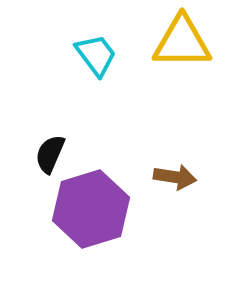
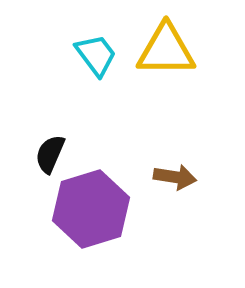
yellow triangle: moved 16 px left, 8 px down
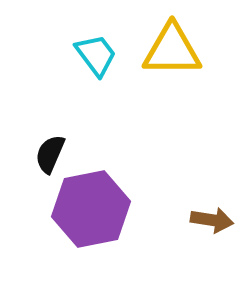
yellow triangle: moved 6 px right
brown arrow: moved 37 px right, 43 px down
purple hexagon: rotated 6 degrees clockwise
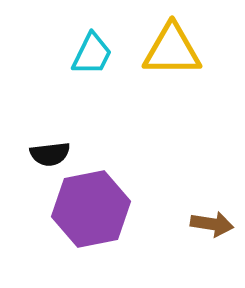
cyan trapezoid: moved 4 px left, 1 px up; rotated 63 degrees clockwise
black semicircle: rotated 120 degrees counterclockwise
brown arrow: moved 4 px down
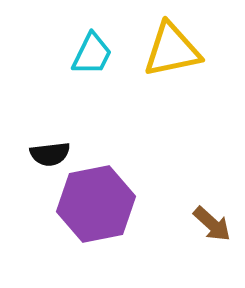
yellow triangle: rotated 12 degrees counterclockwise
purple hexagon: moved 5 px right, 5 px up
brown arrow: rotated 33 degrees clockwise
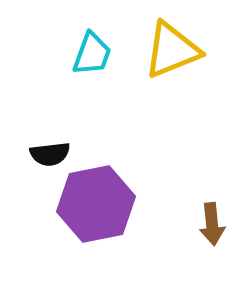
yellow triangle: rotated 10 degrees counterclockwise
cyan trapezoid: rotated 6 degrees counterclockwise
brown arrow: rotated 42 degrees clockwise
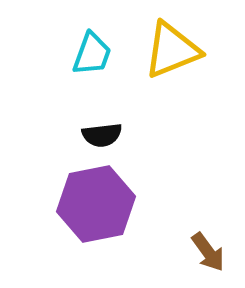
black semicircle: moved 52 px right, 19 px up
brown arrow: moved 4 px left, 28 px down; rotated 30 degrees counterclockwise
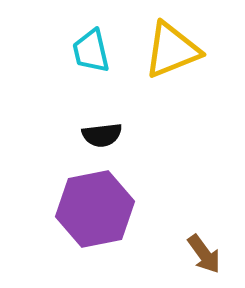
cyan trapezoid: moved 1 px left, 3 px up; rotated 147 degrees clockwise
purple hexagon: moved 1 px left, 5 px down
brown arrow: moved 4 px left, 2 px down
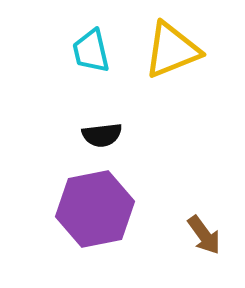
brown arrow: moved 19 px up
